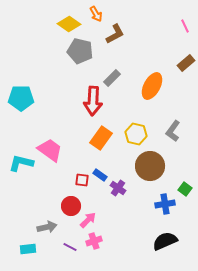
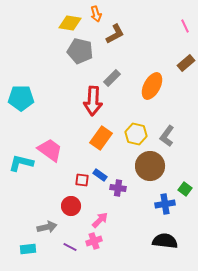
orange arrow: rotated 14 degrees clockwise
yellow diamond: moved 1 px right, 1 px up; rotated 25 degrees counterclockwise
gray L-shape: moved 6 px left, 5 px down
purple cross: rotated 28 degrees counterclockwise
pink arrow: moved 12 px right
black semicircle: rotated 30 degrees clockwise
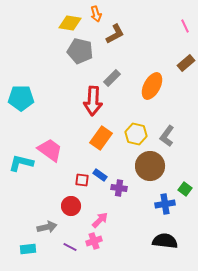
purple cross: moved 1 px right
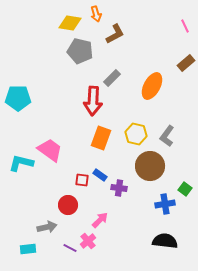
cyan pentagon: moved 3 px left
orange rectangle: rotated 15 degrees counterclockwise
red circle: moved 3 px left, 1 px up
pink cross: moved 6 px left; rotated 21 degrees counterclockwise
purple line: moved 1 px down
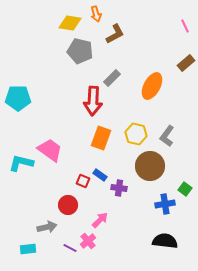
red square: moved 1 px right, 1 px down; rotated 16 degrees clockwise
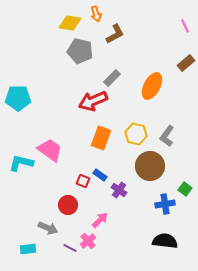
red arrow: rotated 64 degrees clockwise
purple cross: moved 2 px down; rotated 28 degrees clockwise
gray arrow: moved 1 px right, 1 px down; rotated 36 degrees clockwise
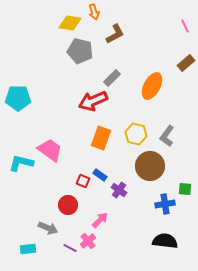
orange arrow: moved 2 px left, 2 px up
green square: rotated 32 degrees counterclockwise
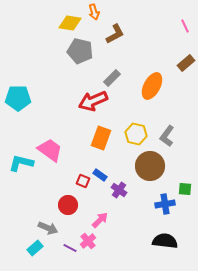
cyan rectangle: moved 7 px right, 1 px up; rotated 35 degrees counterclockwise
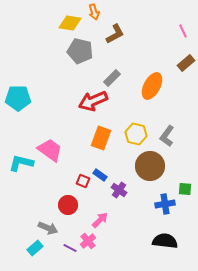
pink line: moved 2 px left, 5 px down
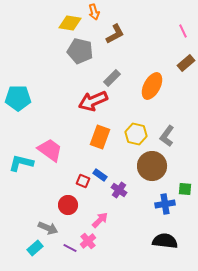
orange rectangle: moved 1 px left, 1 px up
brown circle: moved 2 px right
